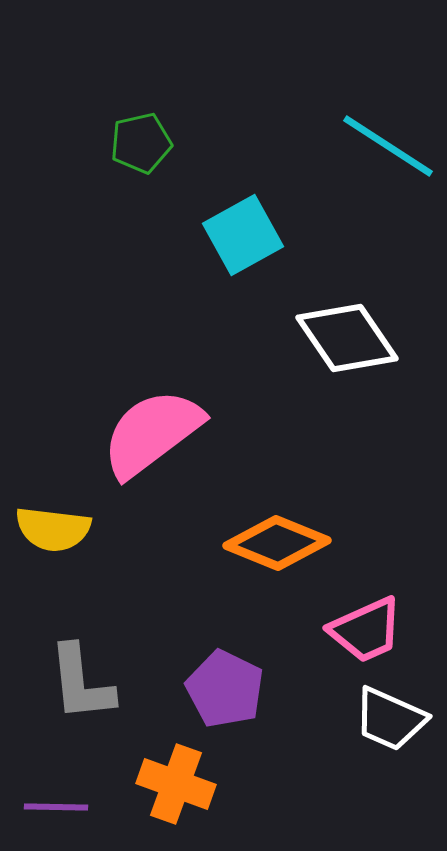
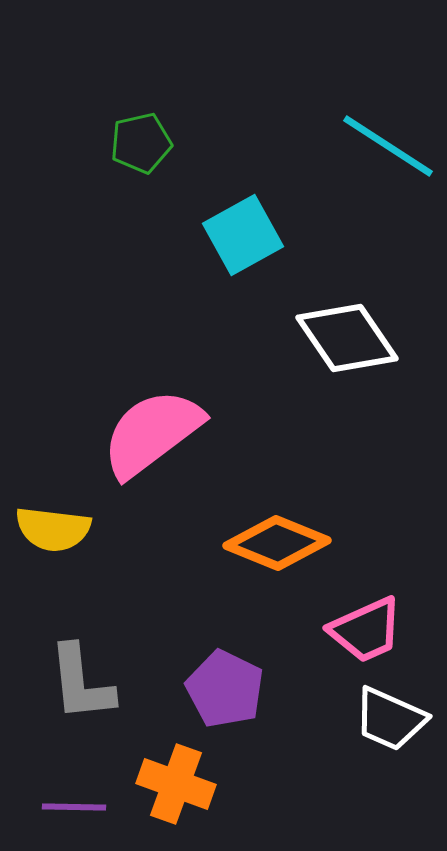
purple line: moved 18 px right
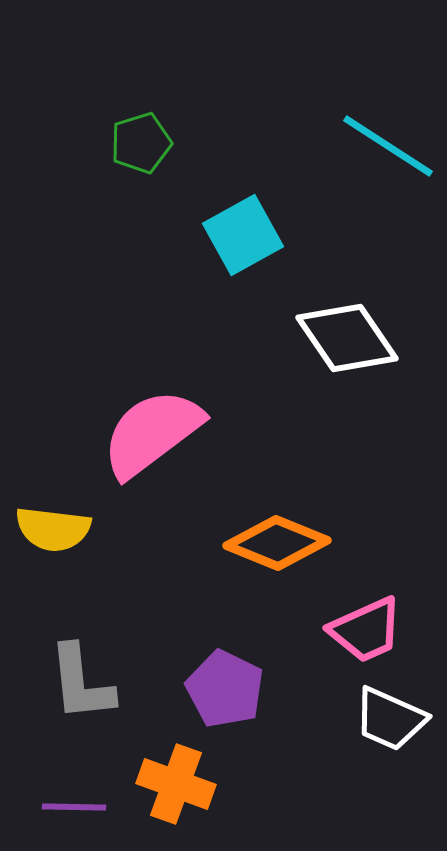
green pentagon: rotated 4 degrees counterclockwise
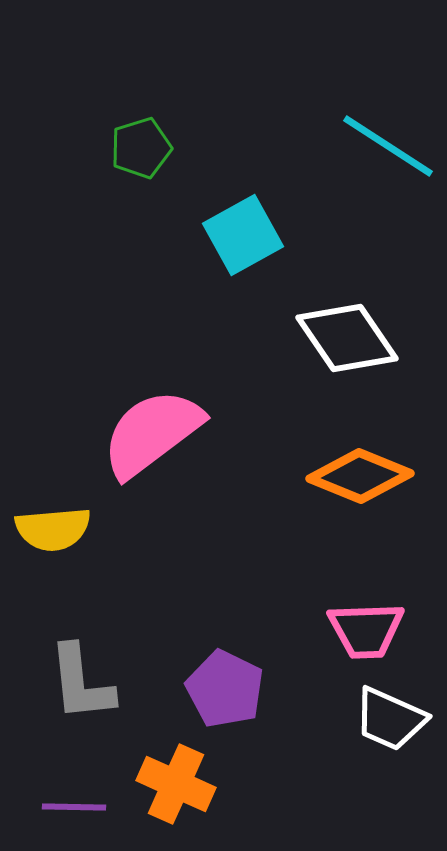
green pentagon: moved 5 px down
yellow semicircle: rotated 12 degrees counterclockwise
orange diamond: moved 83 px right, 67 px up
pink trapezoid: rotated 22 degrees clockwise
orange cross: rotated 4 degrees clockwise
